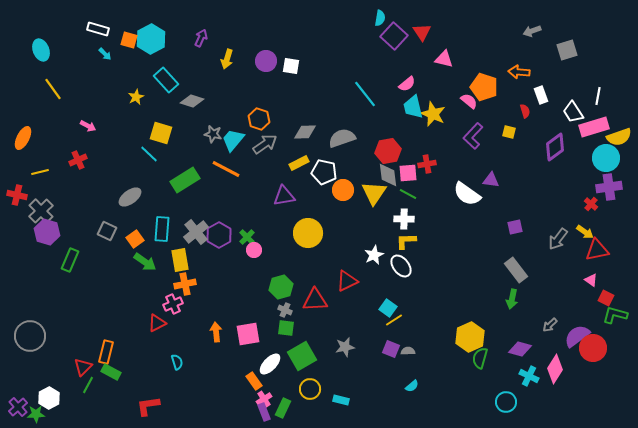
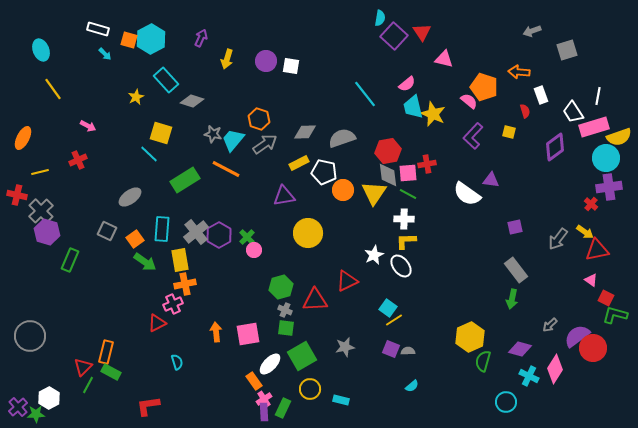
green semicircle at (480, 358): moved 3 px right, 3 px down
purple rectangle at (264, 412): rotated 18 degrees clockwise
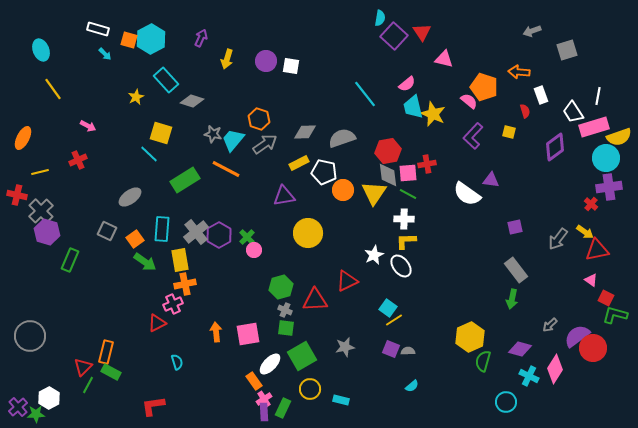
red L-shape at (148, 406): moved 5 px right
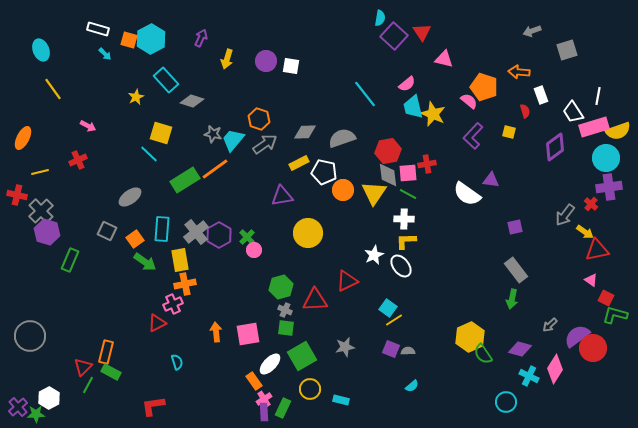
yellow semicircle at (619, 137): moved 1 px left, 6 px up
orange line at (226, 169): moved 11 px left; rotated 64 degrees counterclockwise
purple triangle at (284, 196): moved 2 px left
gray arrow at (558, 239): moved 7 px right, 24 px up
green semicircle at (483, 361): moved 7 px up; rotated 50 degrees counterclockwise
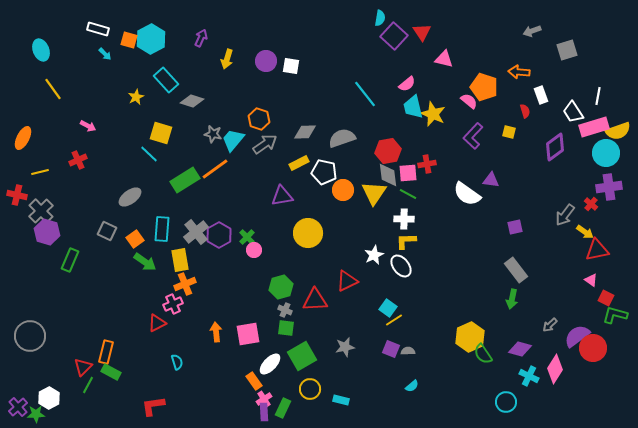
cyan circle at (606, 158): moved 5 px up
orange cross at (185, 284): rotated 10 degrees counterclockwise
